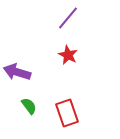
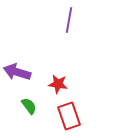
purple line: moved 1 px right, 2 px down; rotated 30 degrees counterclockwise
red star: moved 10 px left, 29 px down; rotated 18 degrees counterclockwise
red rectangle: moved 2 px right, 3 px down
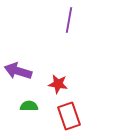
purple arrow: moved 1 px right, 1 px up
green semicircle: rotated 54 degrees counterclockwise
